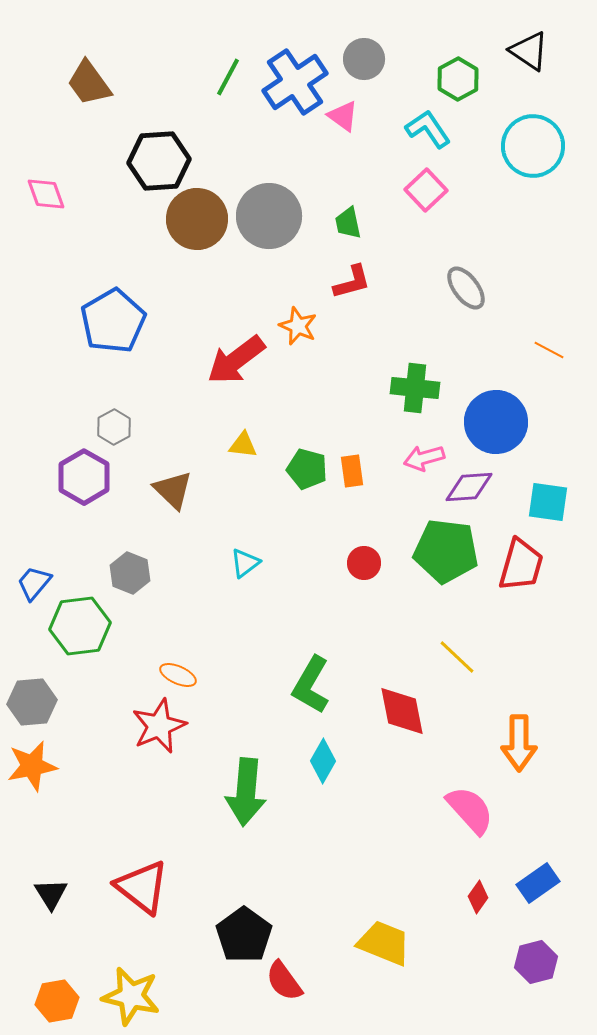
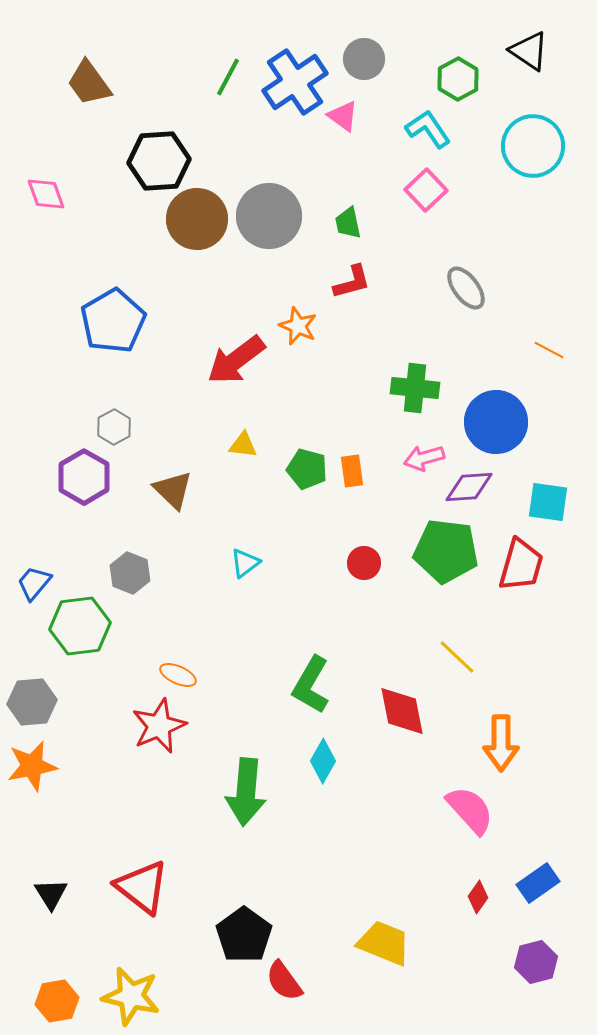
orange arrow at (519, 743): moved 18 px left
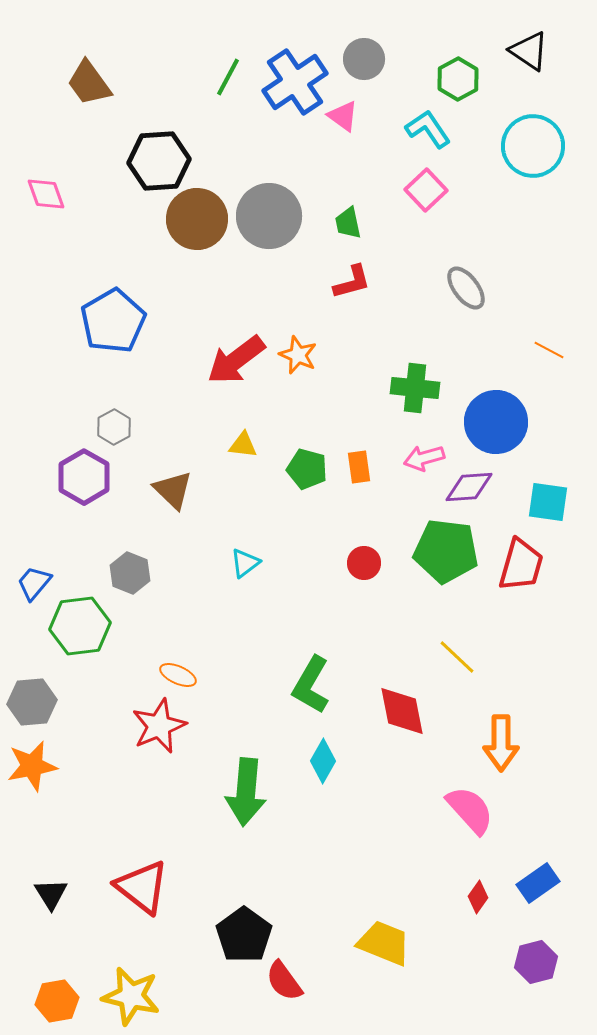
orange star at (298, 326): moved 29 px down
orange rectangle at (352, 471): moved 7 px right, 4 px up
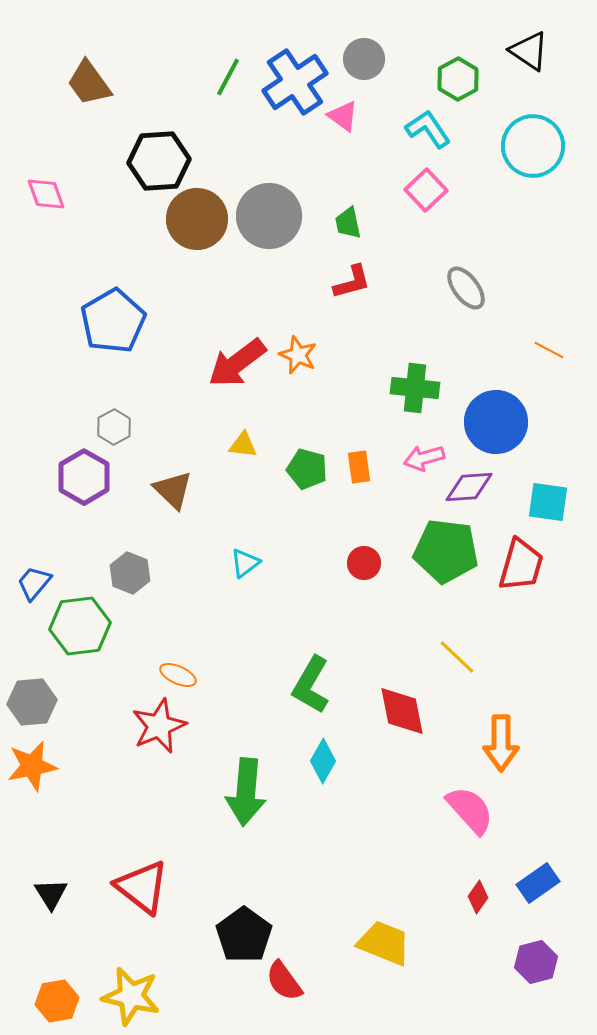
red arrow at (236, 360): moved 1 px right, 3 px down
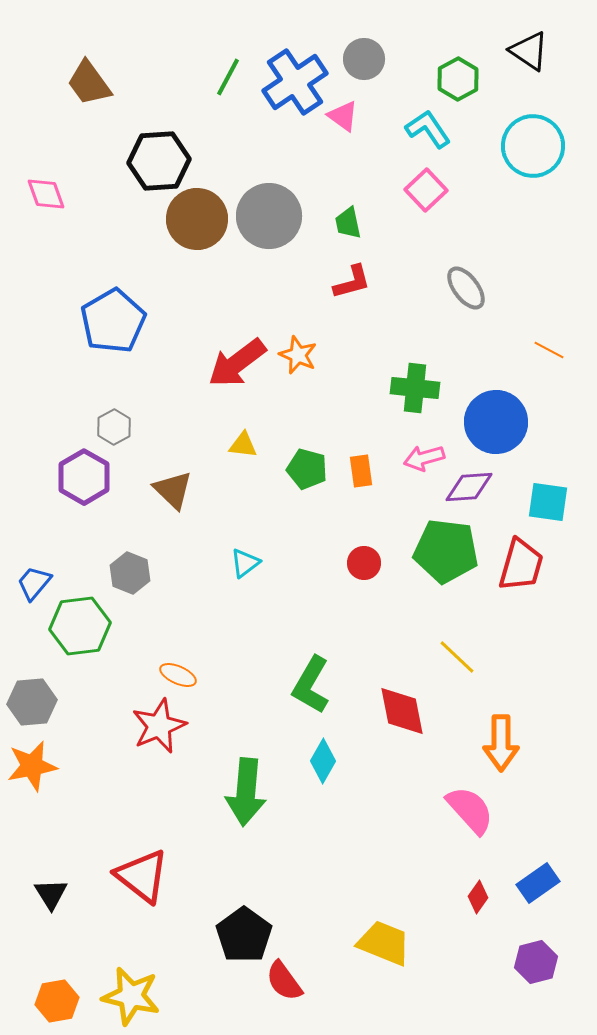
orange rectangle at (359, 467): moved 2 px right, 4 px down
red triangle at (142, 887): moved 11 px up
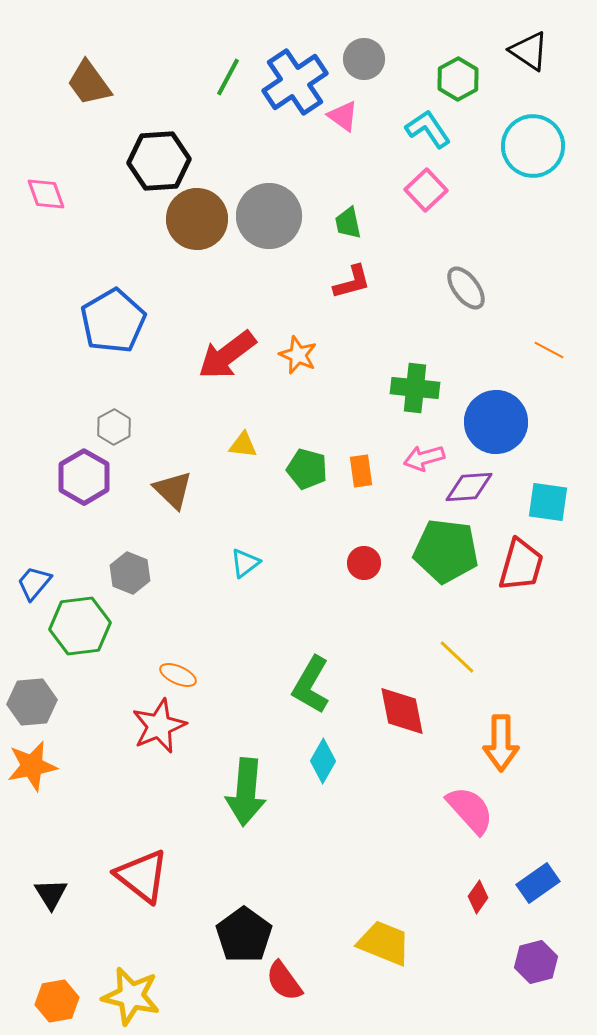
red arrow at (237, 363): moved 10 px left, 8 px up
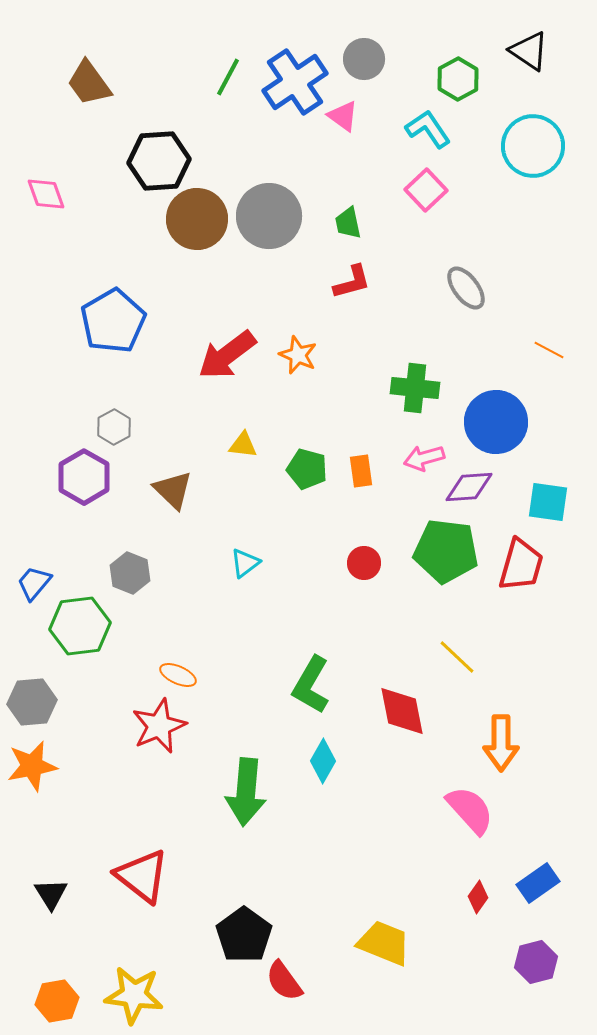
yellow star at (131, 996): moved 3 px right, 1 px up; rotated 6 degrees counterclockwise
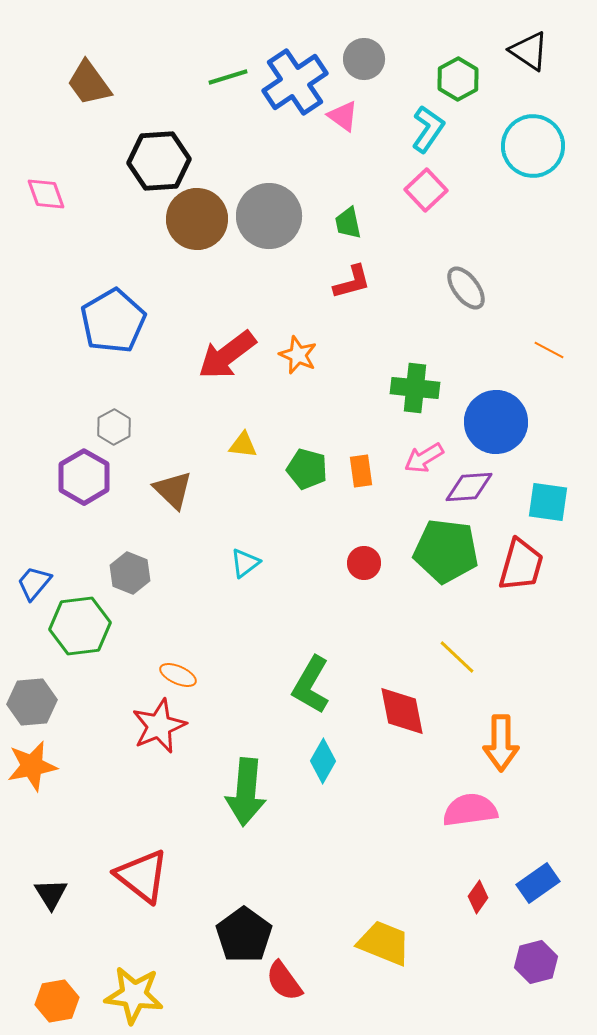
green line at (228, 77): rotated 45 degrees clockwise
cyan L-shape at (428, 129): rotated 69 degrees clockwise
pink arrow at (424, 458): rotated 15 degrees counterclockwise
pink semicircle at (470, 810): rotated 56 degrees counterclockwise
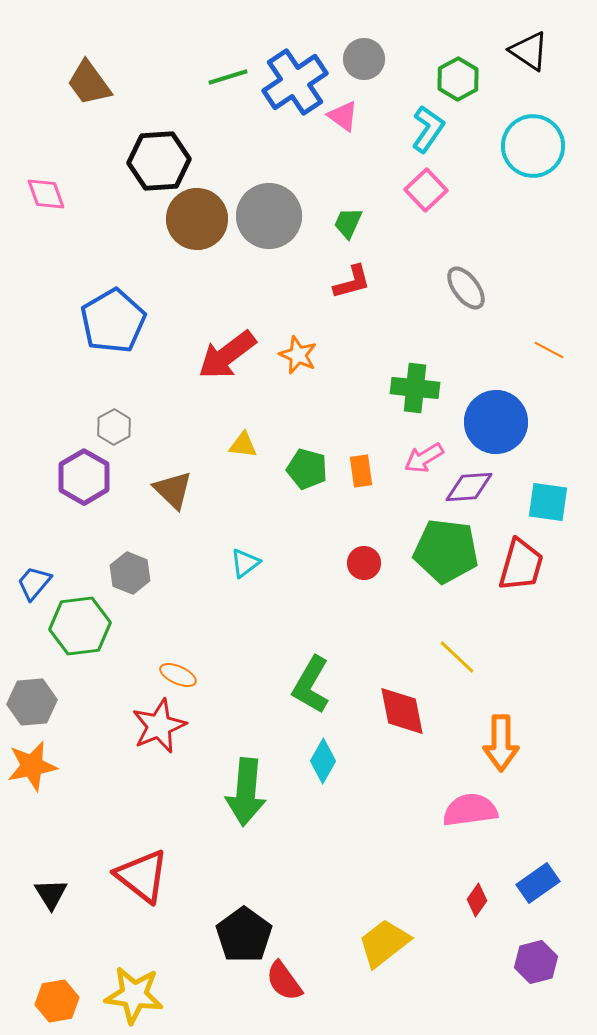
green trapezoid at (348, 223): rotated 36 degrees clockwise
red diamond at (478, 897): moved 1 px left, 3 px down
yellow trapezoid at (384, 943): rotated 60 degrees counterclockwise
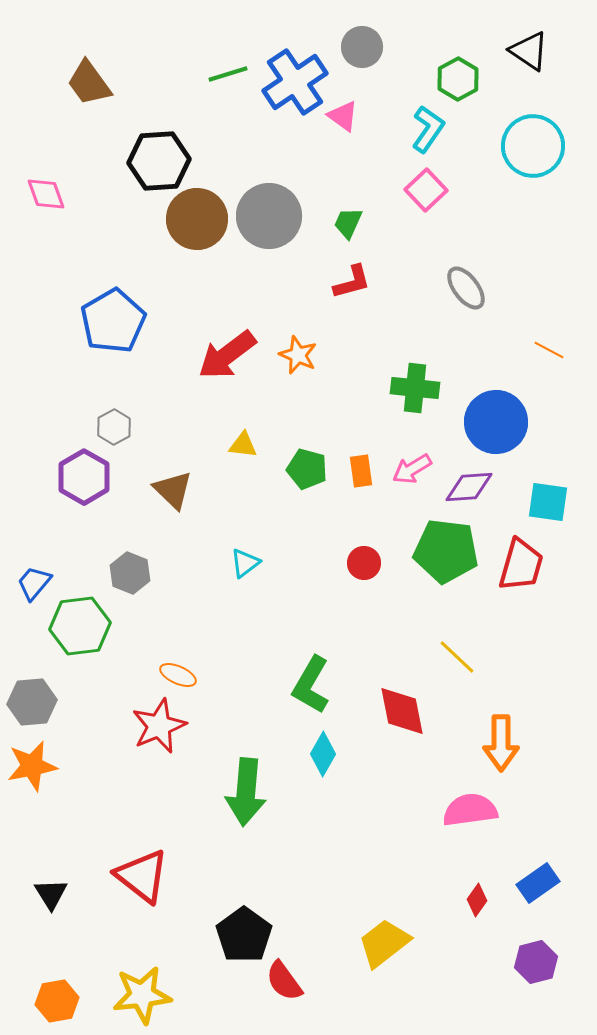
gray circle at (364, 59): moved 2 px left, 12 px up
green line at (228, 77): moved 3 px up
pink arrow at (424, 458): moved 12 px left, 11 px down
cyan diamond at (323, 761): moved 7 px up
yellow star at (134, 995): moved 8 px right; rotated 14 degrees counterclockwise
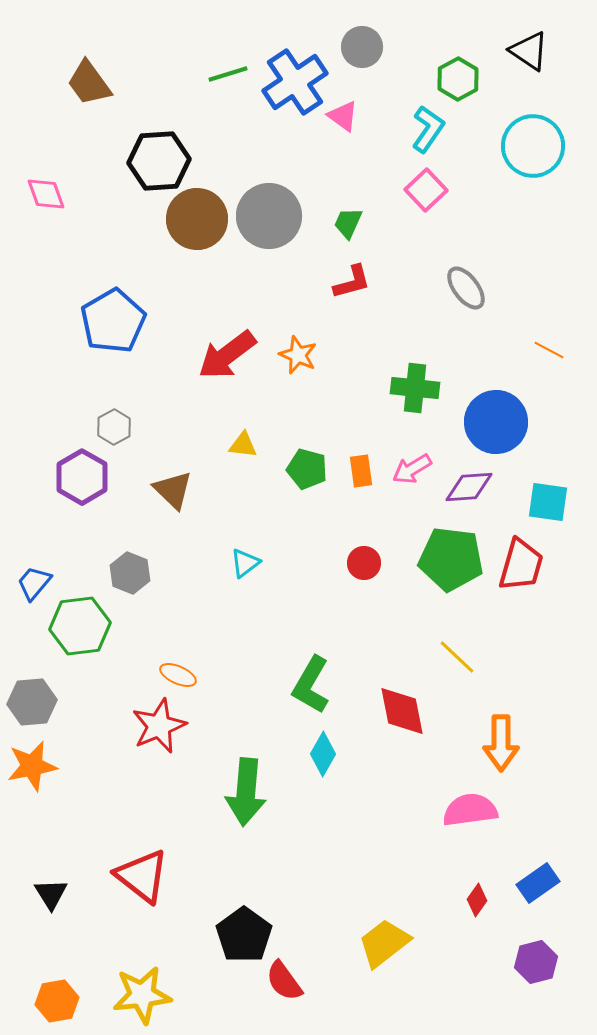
purple hexagon at (84, 477): moved 2 px left
green pentagon at (446, 551): moved 5 px right, 8 px down
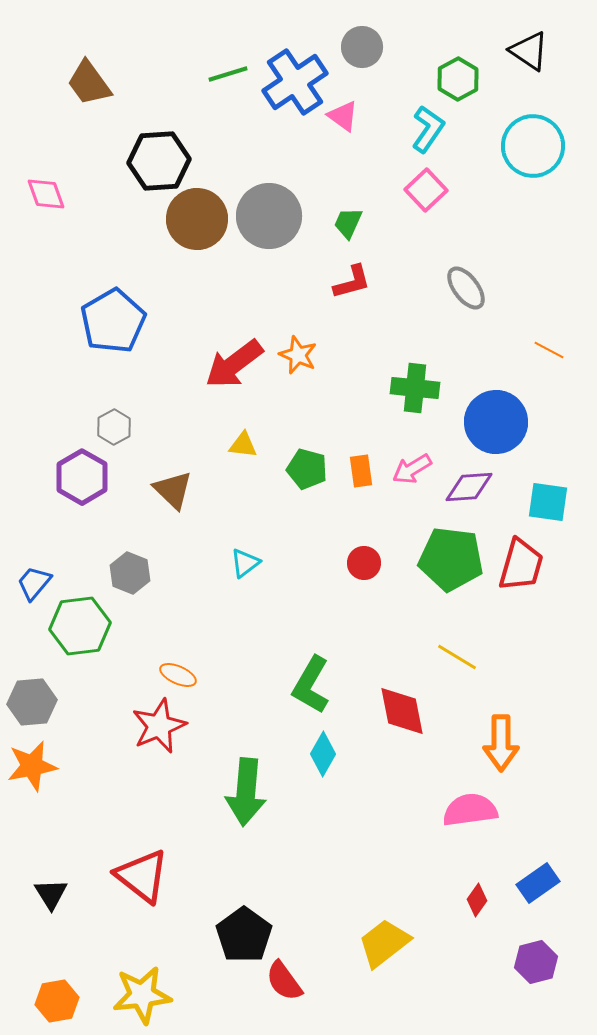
red arrow at (227, 355): moved 7 px right, 9 px down
yellow line at (457, 657): rotated 12 degrees counterclockwise
